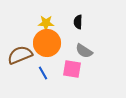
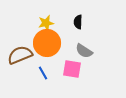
yellow star: rotated 14 degrees counterclockwise
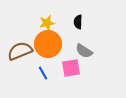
yellow star: moved 1 px right
orange circle: moved 1 px right, 1 px down
brown semicircle: moved 4 px up
pink square: moved 1 px left, 1 px up; rotated 18 degrees counterclockwise
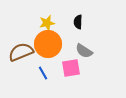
brown semicircle: moved 1 px right, 1 px down
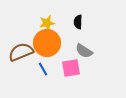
orange circle: moved 1 px left, 1 px up
blue line: moved 4 px up
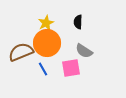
yellow star: moved 1 px left; rotated 14 degrees counterclockwise
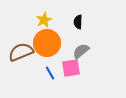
yellow star: moved 2 px left, 3 px up
gray semicircle: moved 3 px left; rotated 108 degrees clockwise
blue line: moved 7 px right, 4 px down
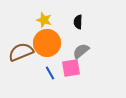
yellow star: rotated 28 degrees counterclockwise
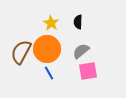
yellow star: moved 7 px right, 3 px down; rotated 14 degrees clockwise
orange circle: moved 6 px down
brown semicircle: rotated 40 degrees counterclockwise
pink square: moved 17 px right, 3 px down
blue line: moved 1 px left
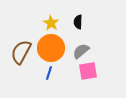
orange circle: moved 4 px right, 1 px up
blue line: rotated 48 degrees clockwise
